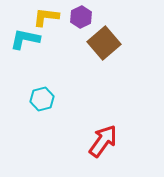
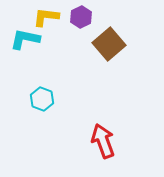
brown square: moved 5 px right, 1 px down
cyan hexagon: rotated 25 degrees counterclockwise
red arrow: rotated 56 degrees counterclockwise
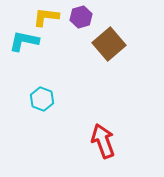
purple hexagon: rotated 10 degrees clockwise
cyan L-shape: moved 1 px left, 2 px down
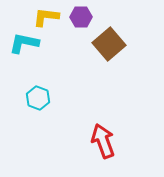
purple hexagon: rotated 15 degrees clockwise
cyan L-shape: moved 2 px down
cyan hexagon: moved 4 px left, 1 px up
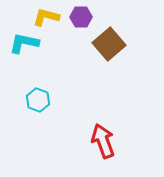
yellow L-shape: rotated 8 degrees clockwise
cyan hexagon: moved 2 px down
